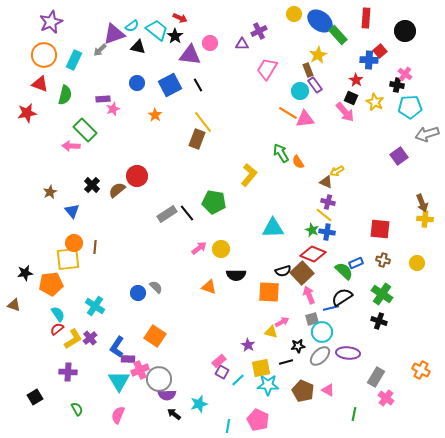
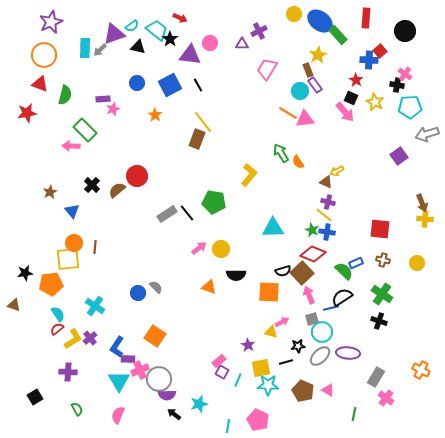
black star at (175, 36): moved 5 px left, 3 px down
cyan rectangle at (74, 60): moved 11 px right, 12 px up; rotated 24 degrees counterclockwise
cyan line at (238, 380): rotated 24 degrees counterclockwise
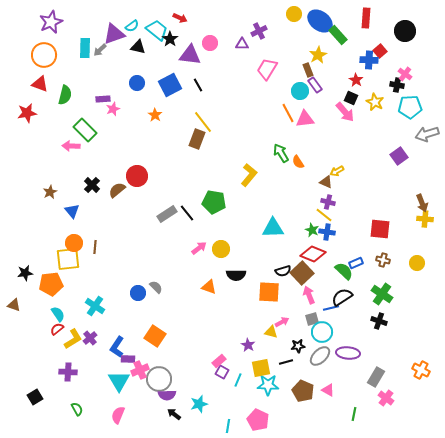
orange line at (288, 113): rotated 30 degrees clockwise
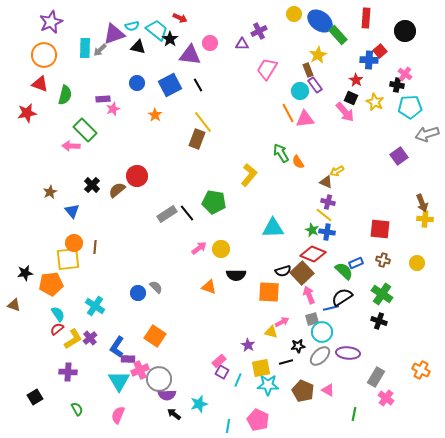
cyan semicircle at (132, 26): rotated 24 degrees clockwise
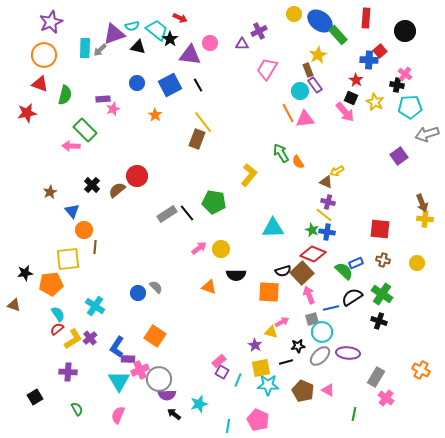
orange circle at (74, 243): moved 10 px right, 13 px up
black semicircle at (342, 297): moved 10 px right
purple star at (248, 345): moved 7 px right
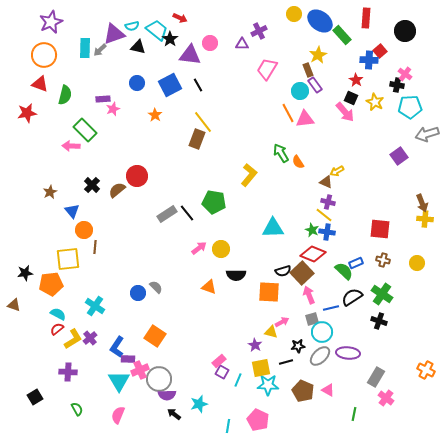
green rectangle at (338, 35): moved 4 px right
cyan semicircle at (58, 314): rotated 28 degrees counterclockwise
orange cross at (421, 370): moved 5 px right
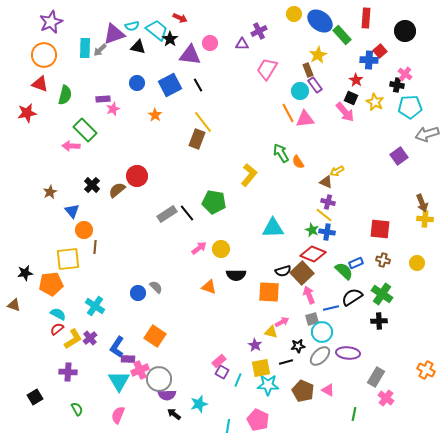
black cross at (379, 321): rotated 21 degrees counterclockwise
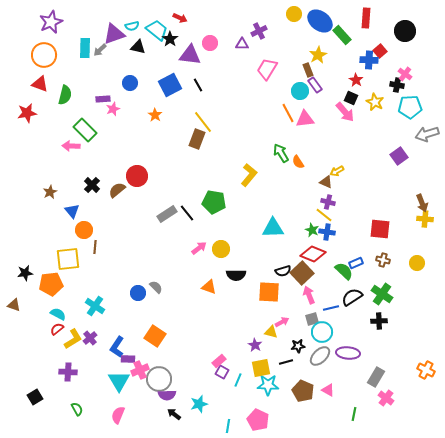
blue circle at (137, 83): moved 7 px left
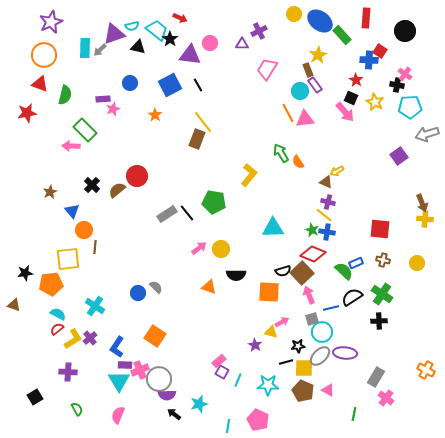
red square at (380, 51): rotated 16 degrees counterclockwise
purple ellipse at (348, 353): moved 3 px left
purple rectangle at (128, 359): moved 3 px left, 6 px down
yellow square at (261, 368): moved 43 px right; rotated 12 degrees clockwise
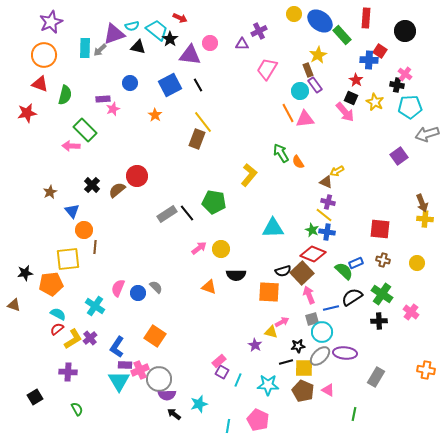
orange cross at (426, 370): rotated 18 degrees counterclockwise
pink cross at (386, 398): moved 25 px right, 86 px up
pink semicircle at (118, 415): moved 127 px up
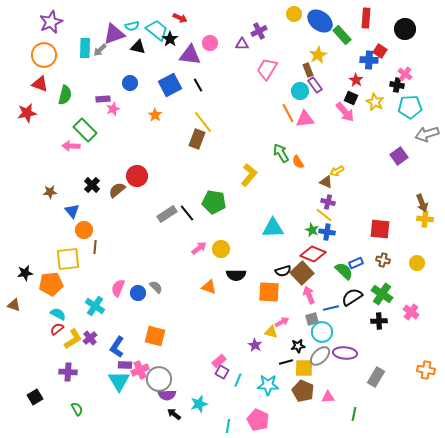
black circle at (405, 31): moved 2 px up
brown star at (50, 192): rotated 24 degrees clockwise
orange square at (155, 336): rotated 20 degrees counterclockwise
pink triangle at (328, 390): moved 7 px down; rotated 32 degrees counterclockwise
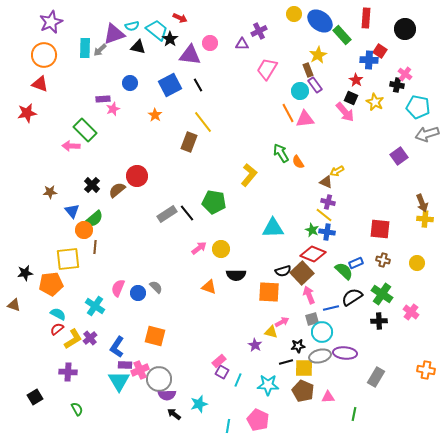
green semicircle at (65, 95): moved 29 px right, 124 px down; rotated 36 degrees clockwise
cyan pentagon at (410, 107): moved 8 px right; rotated 15 degrees clockwise
brown rectangle at (197, 139): moved 8 px left, 3 px down
gray ellipse at (320, 356): rotated 30 degrees clockwise
